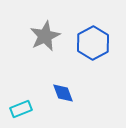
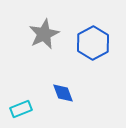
gray star: moved 1 px left, 2 px up
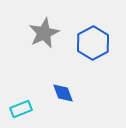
gray star: moved 1 px up
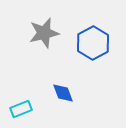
gray star: rotated 12 degrees clockwise
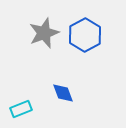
gray star: rotated 8 degrees counterclockwise
blue hexagon: moved 8 px left, 8 px up
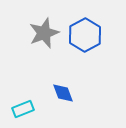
cyan rectangle: moved 2 px right
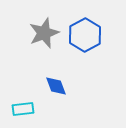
blue diamond: moved 7 px left, 7 px up
cyan rectangle: rotated 15 degrees clockwise
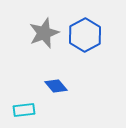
blue diamond: rotated 20 degrees counterclockwise
cyan rectangle: moved 1 px right, 1 px down
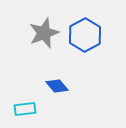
blue diamond: moved 1 px right
cyan rectangle: moved 1 px right, 1 px up
